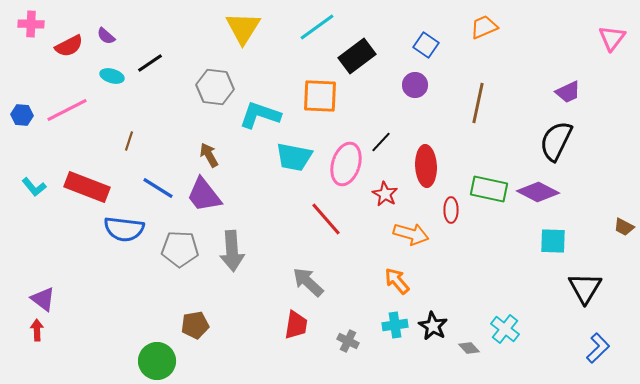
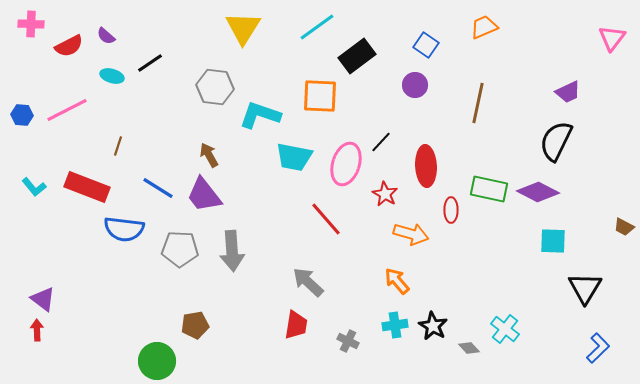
brown line at (129, 141): moved 11 px left, 5 px down
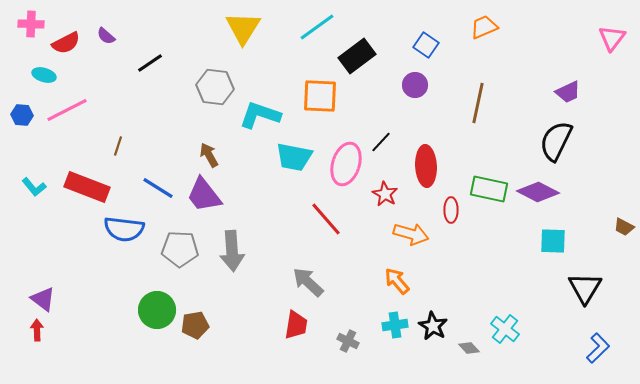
red semicircle at (69, 46): moved 3 px left, 3 px up
cyan ellipse at (112, 76): moved 68 px left, 1 px up
green circle at (157, 361): moved 51 px up
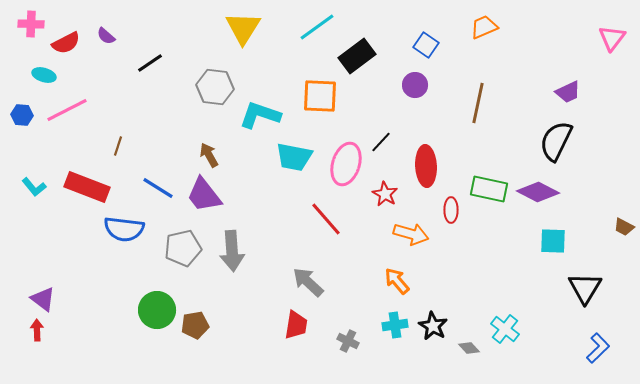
gray pentagon at (180, 249): moved 3 px right, 1 px up; rotated 15 degrees counterclockwise
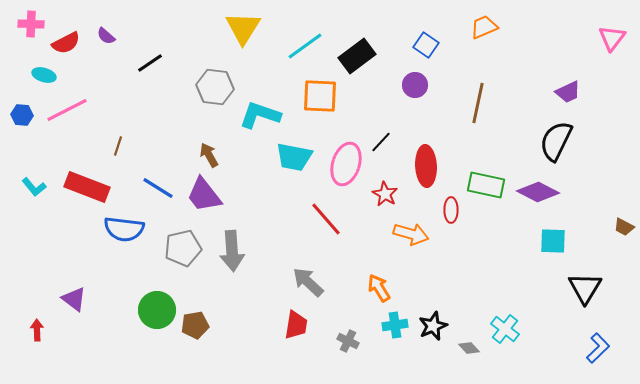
cyan line at (317, 27): moved 12 px left, 19 px down
green rectangle at (489, 189): moved 3 px left, 4 px up
orange arrow at (397, 281): moved 18 px left, 7 px down; rotated 8 degrees clockwise
purple triangle at (43, 299): moved 31 px right
black star at (433, 326): rotated 20 degrees clockwise
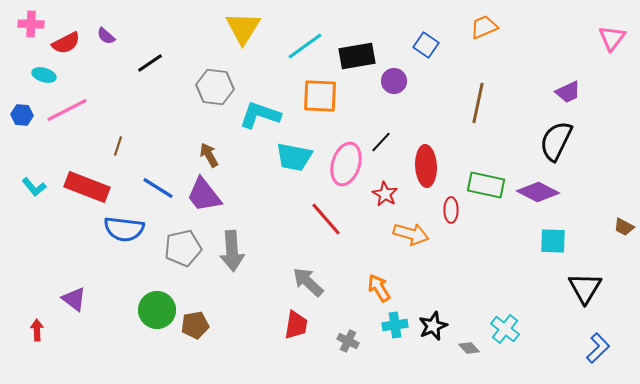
black rectangle at (357, 56): rotated 27 degrees clockwise
purple circle at (415, 85): moved 21 px left, 4 px up
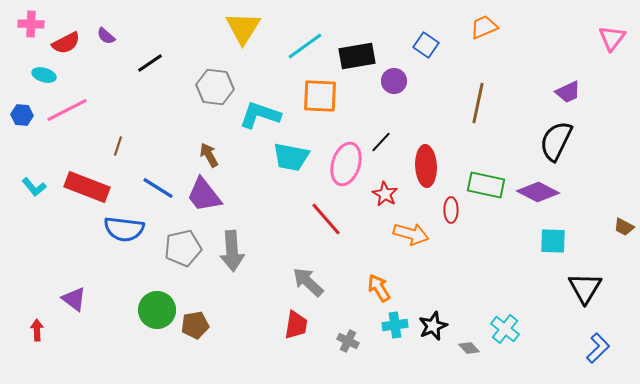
cyan trapezoid at (294, 157): moved 3 px left
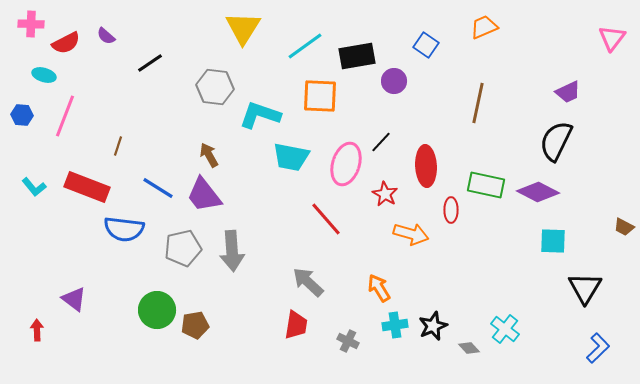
pink line at (67, 110): moved 2 px left, 6 px down; rotated 42 degrees counterclockwise
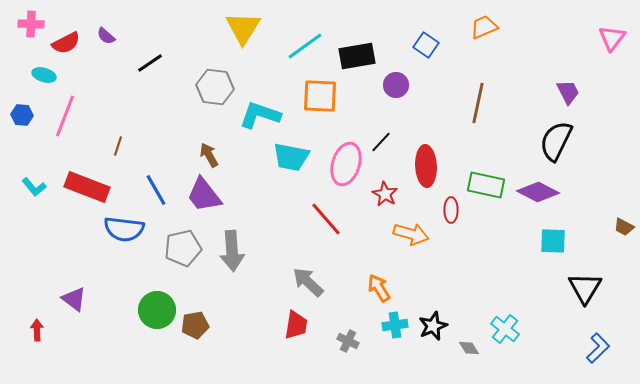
purple circle at (394, 81): moved 2 px right, 4 px down
purple trapezoid at (568, 92): rotated 92 degrees counterclockwise
blue line at (158, 188): moved 2 px left, 2 px down; rotated 28 degrees clockwise
gray diamond at (469, 348): rotated 10 degrees clockwise
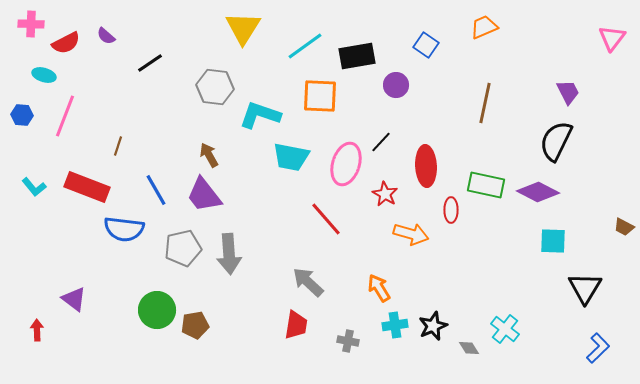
brown line at (478, 103): moved 7 px right
gray arrow at (232, 251): moved 3 px left, 3 px down
gray cross at (348, 341): rotated 15 degrees counterclockwise
